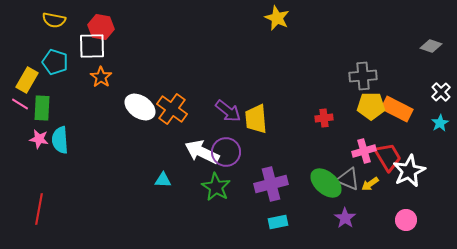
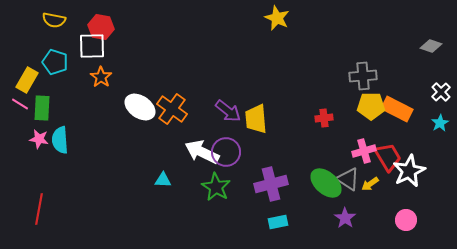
gray triangle: rotated 10 degrees clockwise
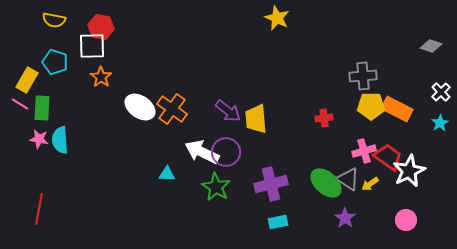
red trapezoid: rotated 24 degrees counterclockwise
cyan triangle: moved 4 px right, 6 px up
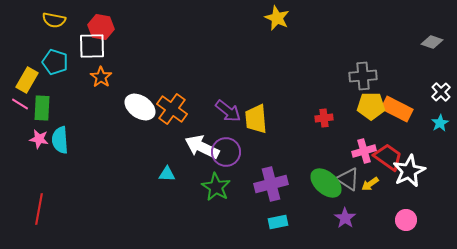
gray diamond: moved 1 px right, 4 px up
white arrow: moved 5 px up
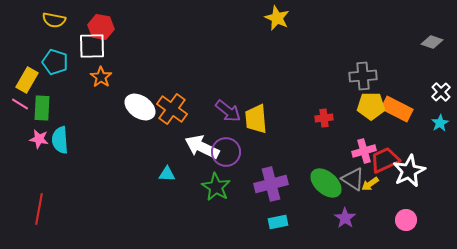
red trapezoid: moved 3 px left, 3 px down; rotated 60 degrees counterclockwise
gray triangle: moved 5 px right
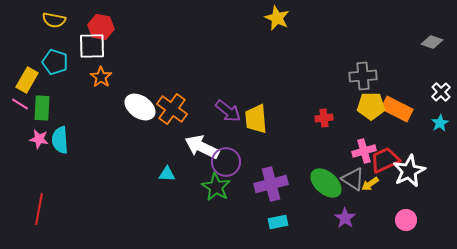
purple circle: moved 10 px down
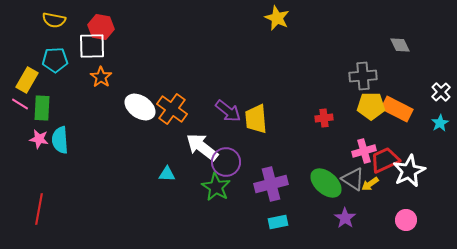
gray diamond: moved 32 px left, 3 px down; rotated 45 degrees clockwise
cyan pentagon: moved 2 px up; rotated 20 degrees counterclockwise
white arrow: rotated 12 degrees clockwise
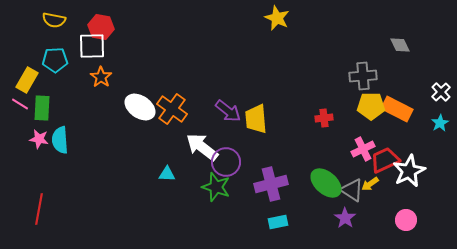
pink cross: moved 1 px left, 2 px up; rotated 10 degrees counterclockwise
gray triangle: moved 1 px left, 11 px down
green star: rotated 12 degrees counterclockwise
